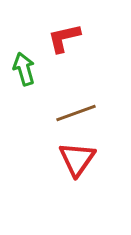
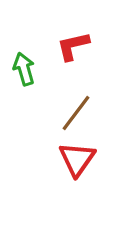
red L-shape: moved 9 px right, 8 px down
brown line: rotated 33 degrees counterclockwise
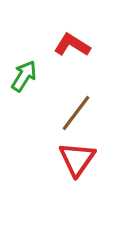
red L-shape: moved 1 px left, 1 px up; rotated 45 degrees clockwise
green arrow: moved 7 px down; rotated 48 degrees clockwise
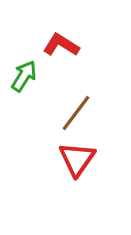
red L-shape: moved 11 px left
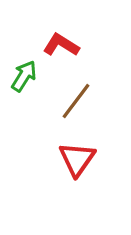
brown line: moved 12 px up
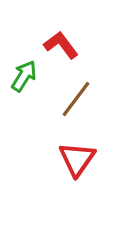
red L-shape: rotated 21 degrees clockwise
brown line: moved 2 px up
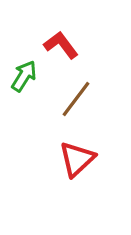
red triangle: rotated 12 degrees clockwise
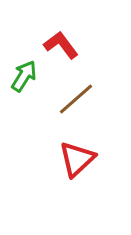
brown line: rotated 12 degrees clockwise
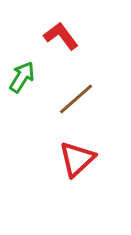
red L-shape: moved 9 px up
green arrow: moved 2 px left, 1 px down
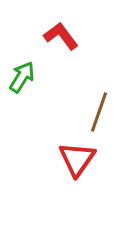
brown line: moved 23 px right, 13 px down; rotated 30 degrees counterclockwise
red triangle: rotated 12 degrees counterclockwise
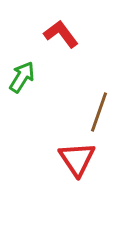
red L-shape: moved 2 px up
red triangle: rotated 9 degrees counterclockwise
